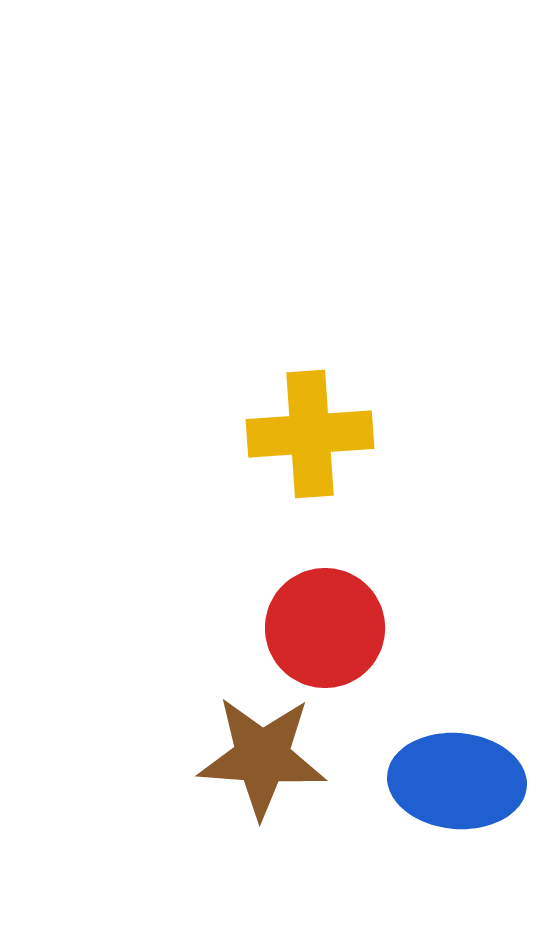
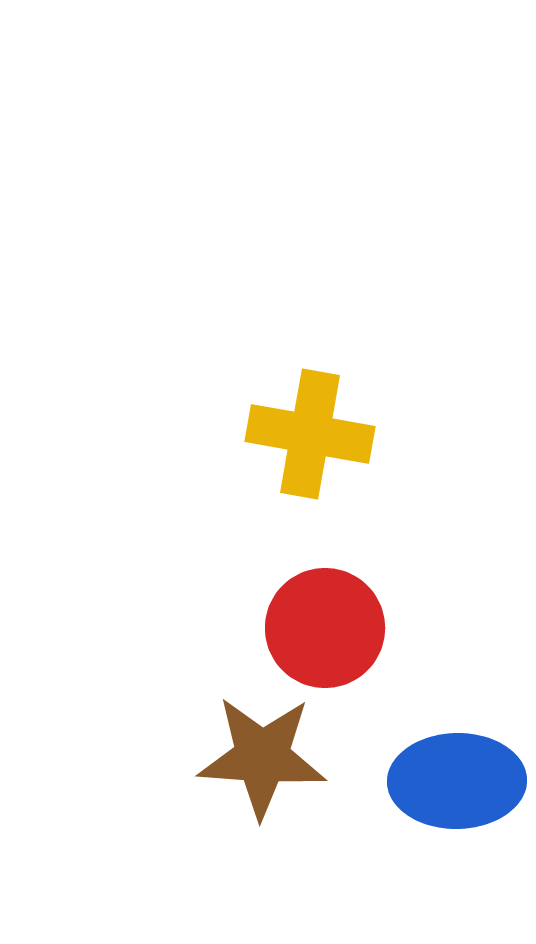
yellow cross: rotated 14 degrees clockwise
blue ellipse: rotated 6 degrees counterclockwise
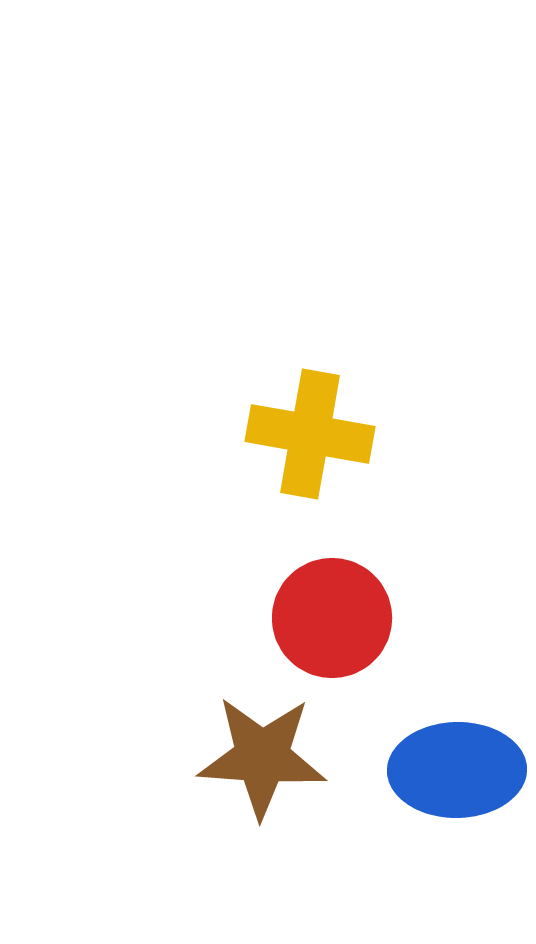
red circle: moved 7 px right, 10 px up
blue ellipse: moved 11 px up
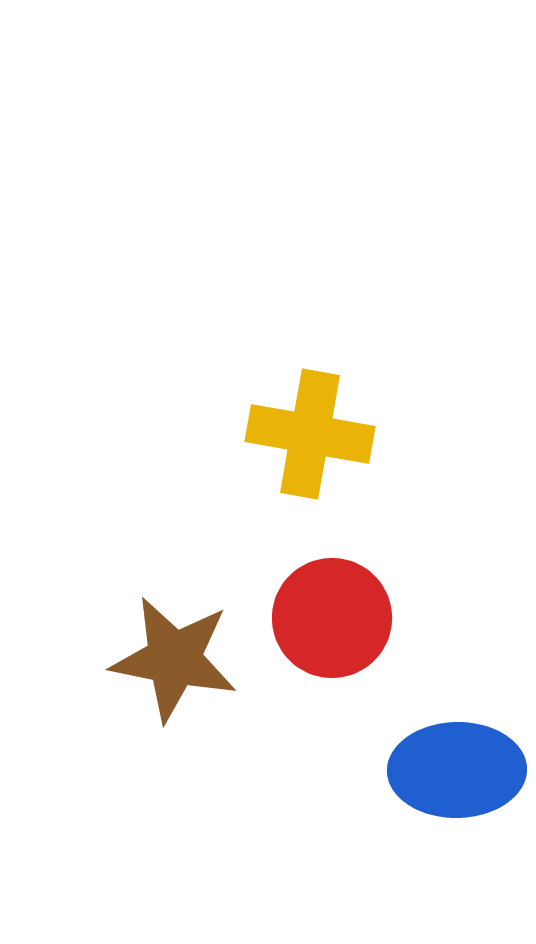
brown star: moved 88 px left, 98 px up; rotated 7 degrees clockwise
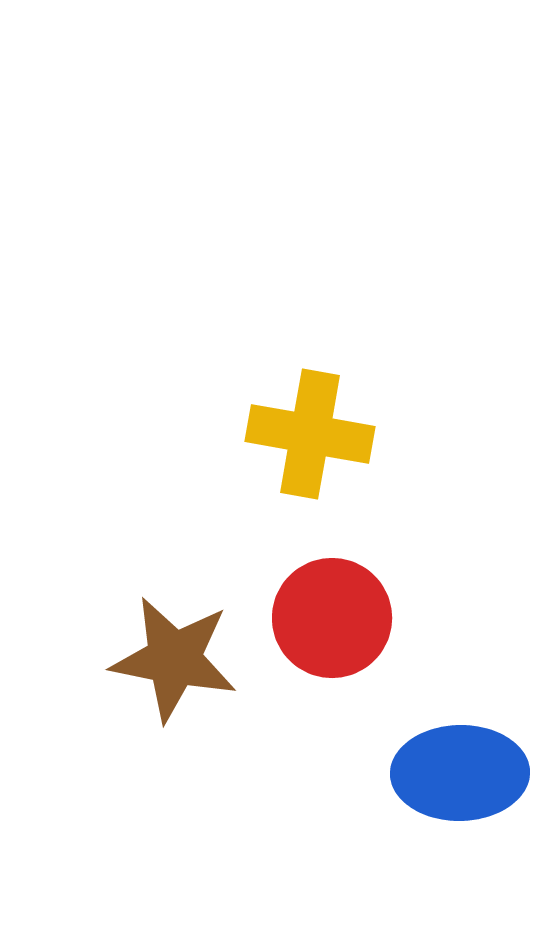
blue ellipse: moved 3 px right, 3 px down
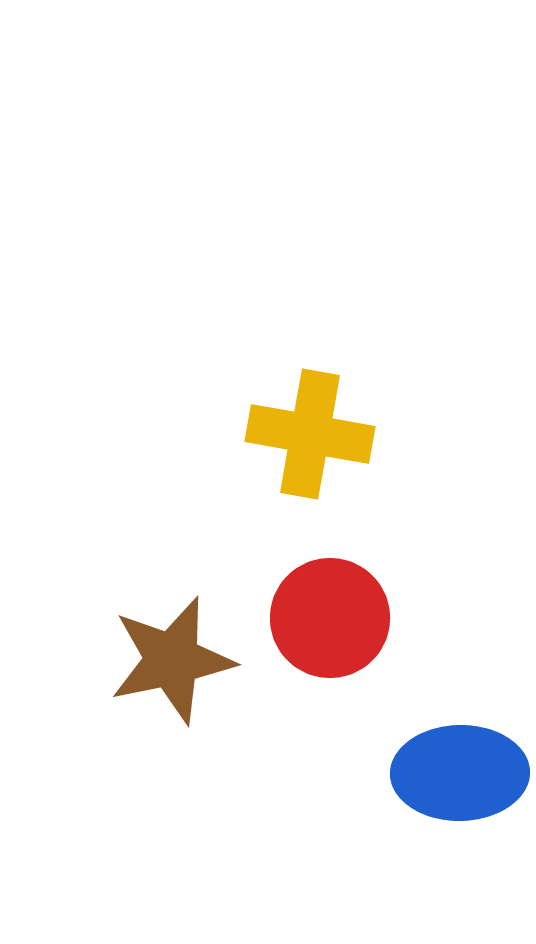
red circle: moved 2 px left
brown star: moved 2 px left, 1 px down; rotated 23 degrees counterclockwise
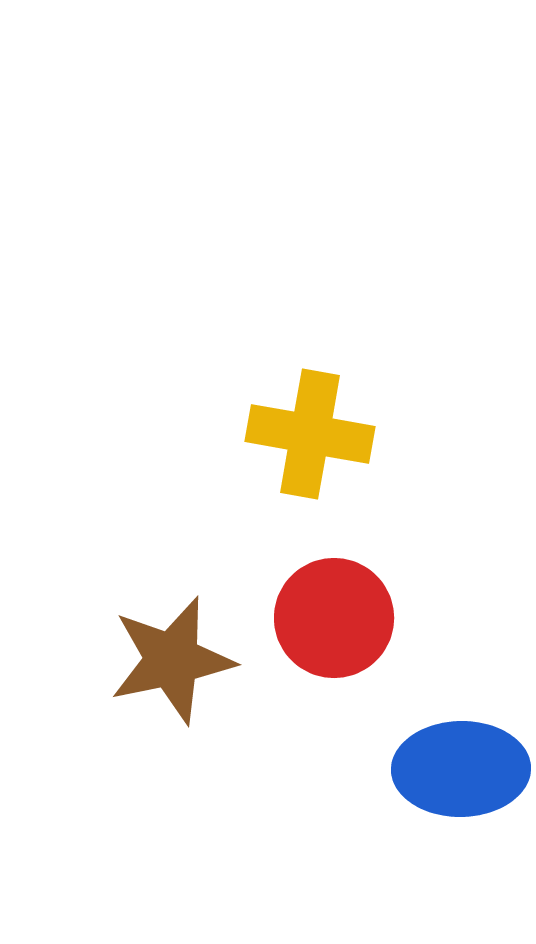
red circle: moved 4 px right
blue ellipse: moved 1 px right, 4 px up
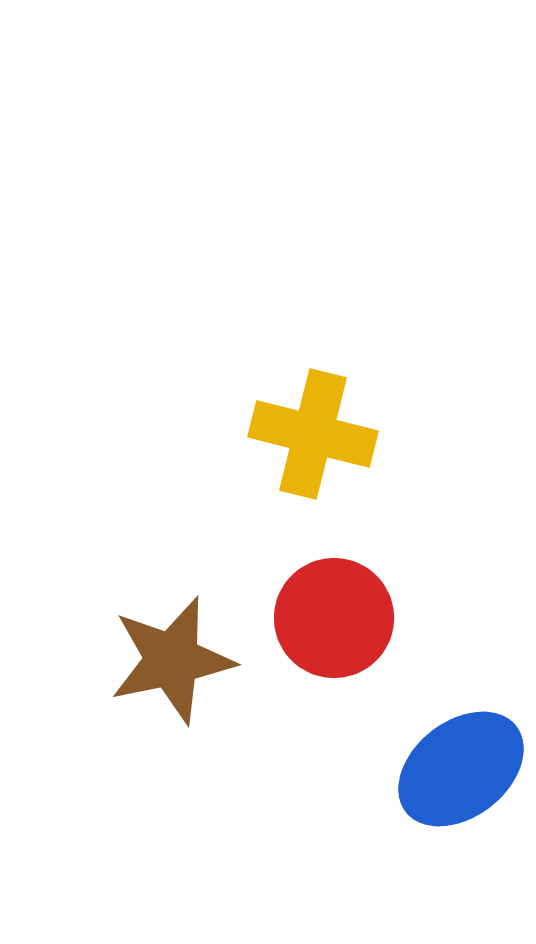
yellow cross: moved 3 px right; rotated 4 degrees clockwise
blue ellipse: rotated 37 degrees counterclockwise
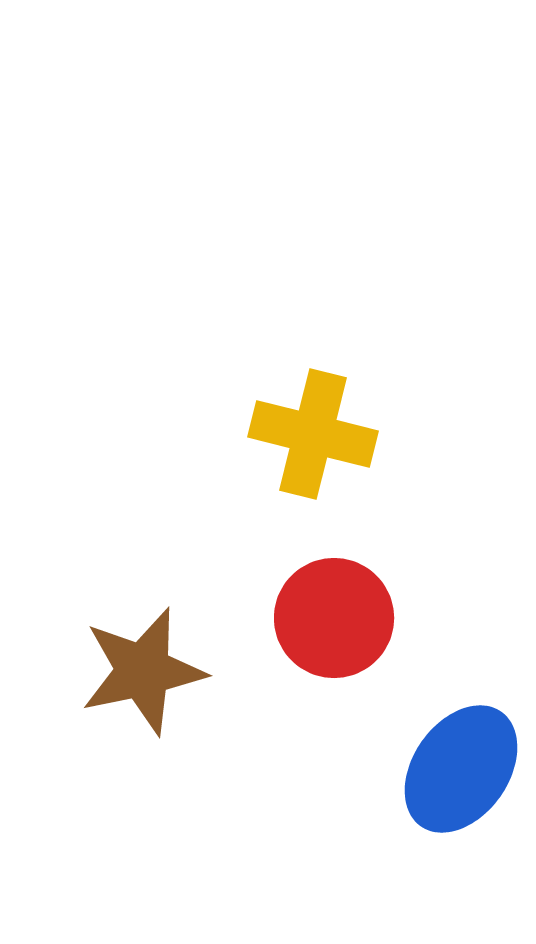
brown star: moved 29 px left, 11 px down
blue ellipse: rotated 17 degrees counterclockwise
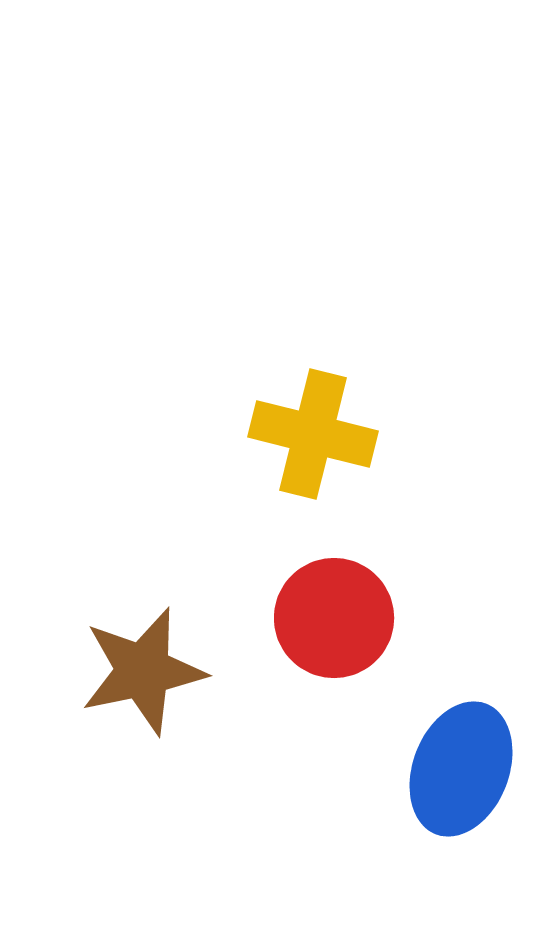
blue ellipse: rotated 14 degrees counterclockwise
